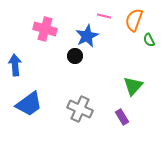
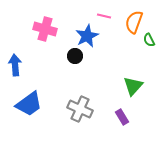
orange semicircle: moved 2 px down
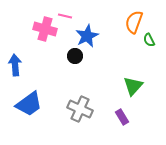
pink line: moved 39 px left
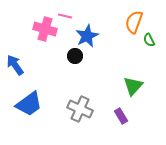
blue arrow: rotated 30 degrees counterclockwise
purple rectangle: moved 1 px left, 1 px up
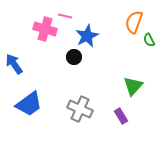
black circle: moved 1 px left, 1 px down
blue arrow: moved 1 px left, 1 px up
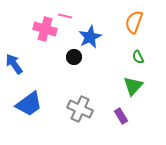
blue star: moved 3 px right, 1 px down
green semicircle: moved 11 px left, 17 px down
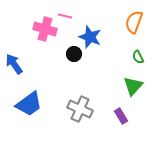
blue star: rotated 25 degrees counterclockwise
black circle: moved 3 px up
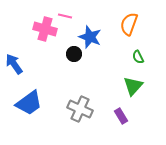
orange semicircle: moved 5 px left, 2 px down
blue trapezoid: moved 1 px up
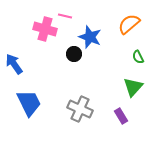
orange semicircle: rotated 30 degrees clockwise
green triangle: moved 1 px down
blue trapezoid: rotated 80 degrees counterclockwise
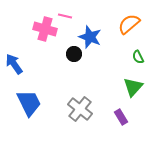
gray cross: rotated 15 degrees clockwise
purple rectangle: moved 1 px down
